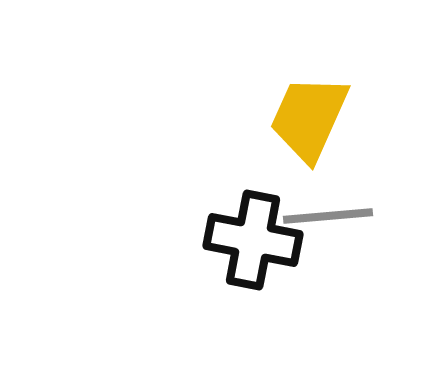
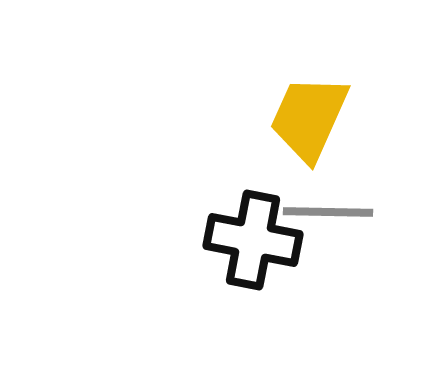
gray line: moved 4 px up; rotated 6 degrees clockwise
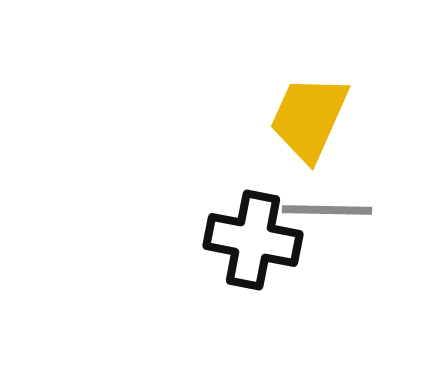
gray line: moved 1 px left, 2 px up
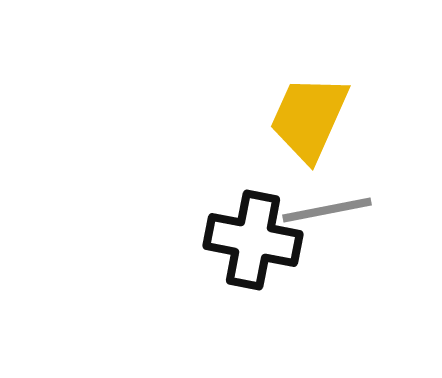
gray line: rotated 12 degrees counterclockwise
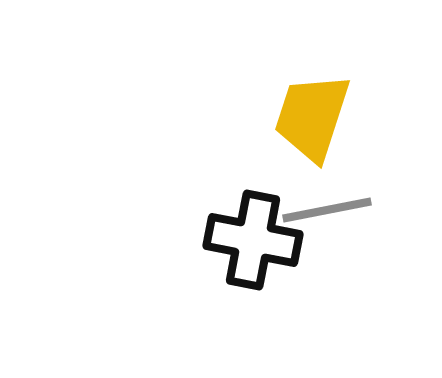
yellow trapezoid: moved 3 px right, 1 px up; rotated 6 degrees counterclockwise
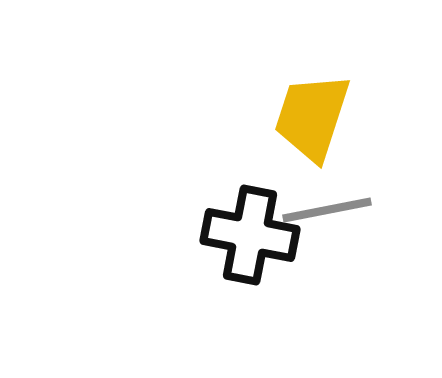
black cross: moved 3 px left, 5 px up
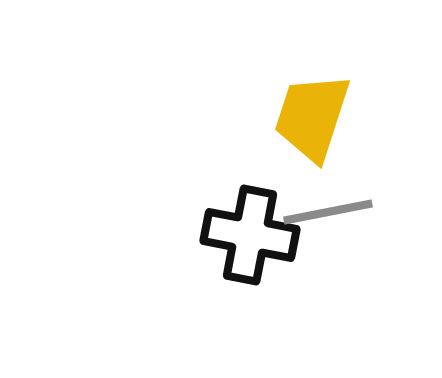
gray line: moved 1 px right, 2 px down
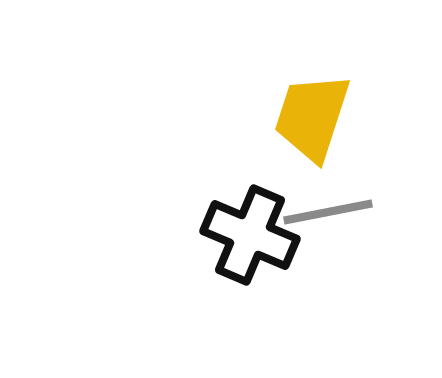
black cross: rotated 12 degrees clockwise
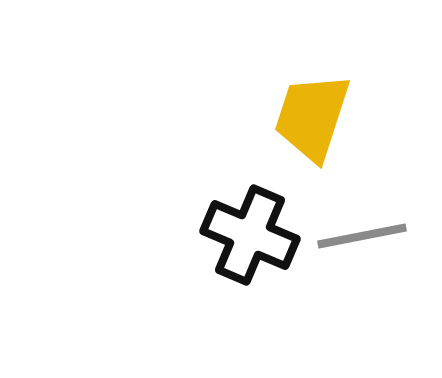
gray line: moved 34 px right, 24 px down
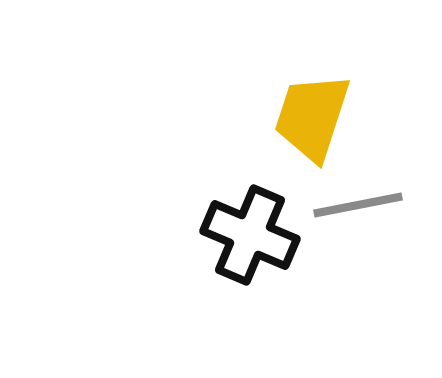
gray line: moved 4 px left, 31 px up
